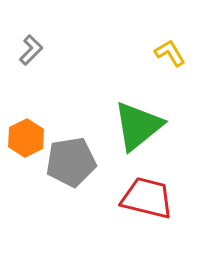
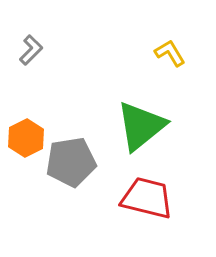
green triangle: moved 3 px right
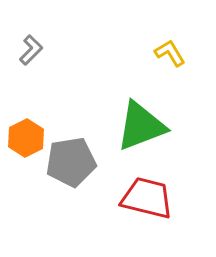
green triangle: rotated 18 degrees clockwise
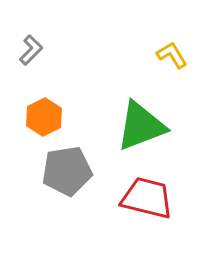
yellow L-shape: moved 2 px right, 2 px down
orange hexagon: moved 18 px right, 21 px up
gray pentagon: moved 4 px left, 9 px down
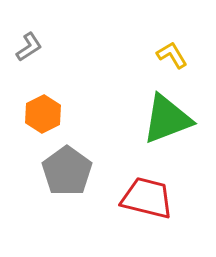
gray L-shape: moved 2 px left, 3 px up; rotated 12 degrees clockwise
orange hexagon: moved 1 px left, 3 px up
green triangle: moved 26 px right, 7 px up
gray pentagon: rotated 27 degrees counterclockwise
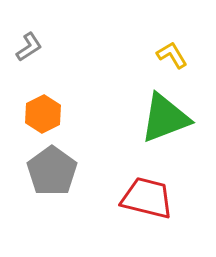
green triangle: moved 2 px left, 1 px up
gray pentagon: moved 15 px left
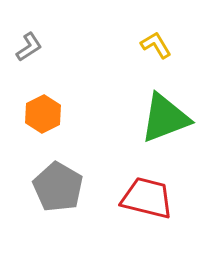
yellow L-shape: moved 16 px left, 10 px up
gray pentagon: moved 6 px right, 16 px down; rotated 6 degrees counterclockwise
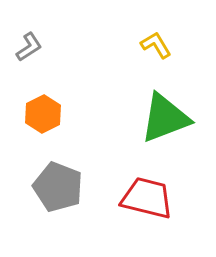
gray pentagon: rotated 9 degrees counterclockwise
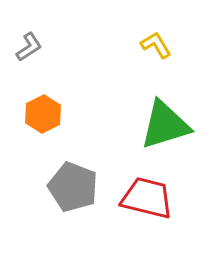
green triangle: moved 7 px down; rotated 4 degrees clockwise
gray pentagon: moved 15 px right
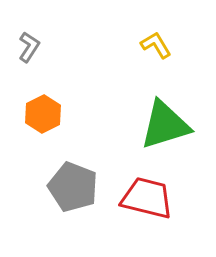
gray L-shape: rotated 24 degrees counterclockwise
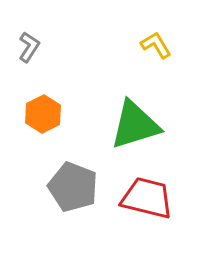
green triangle: moved 30 px left
